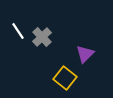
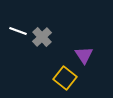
white line: rotated 36 degrees counterclockwise
purple triangle: moved 1 px left, 1 px down; rotated 18 degrees counterclockwise
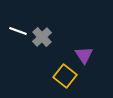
yellow square: moved 2 px up
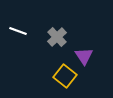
gray cross: moved 15 px right
purple triangle: moved 1 px down
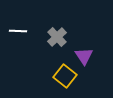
white line: rotated 18 degrees counterclockwise
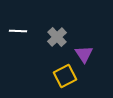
purple triangle: moved 2 px up
yellow square: rotated 25 degrees clockwise
